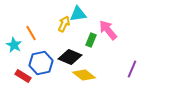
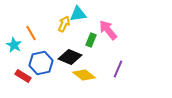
purple line: moved 14 px left
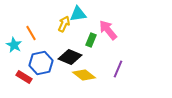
red rectangle: moved 1 px right, 1 px down
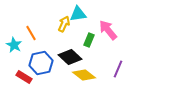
green rectangle: moved 2 px left
black diamond: rotated 20 degrees clockwise
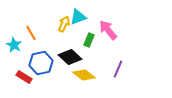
cyan triangle: moved 3 px down; rotated 12 degrees counterclockwise
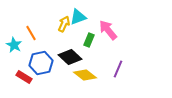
yellow diamond: moved 1 px right
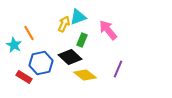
orange line: moved 2 px left
green rectangle: moved 7 px left
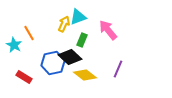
blue hexagon: moved 12 px right
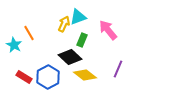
blue hexagon: moved 5 px left, 14 px down; rotated 15 degrees counterclockwise
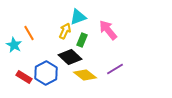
yellow arrow: moved 1 px right, 7 px down
purple line: moved 3 px left; rotated 36 degrees clockwise
blue hexagon: moved 2 px left, 4 px up
